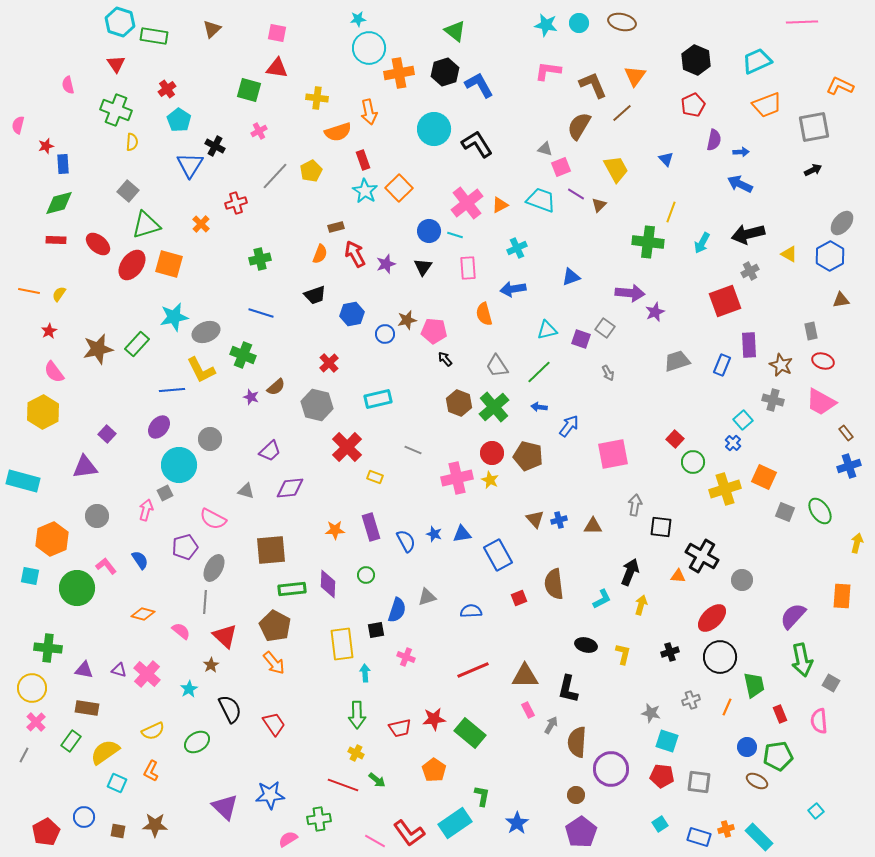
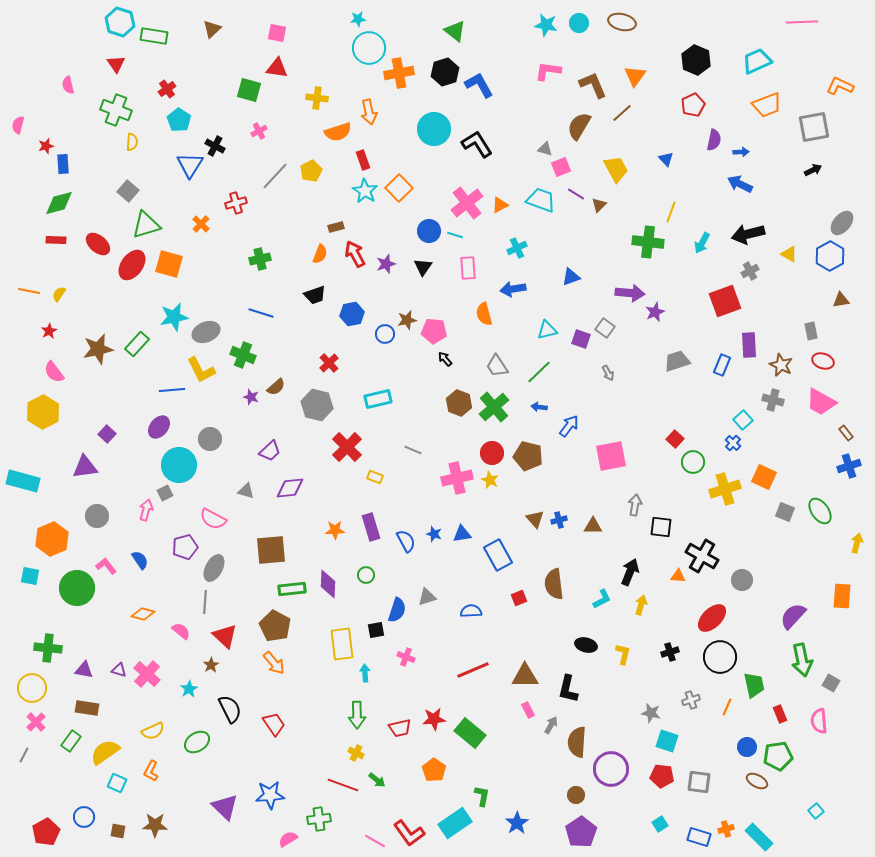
pink square at (613, 454): moved 2 px left, 2 px down
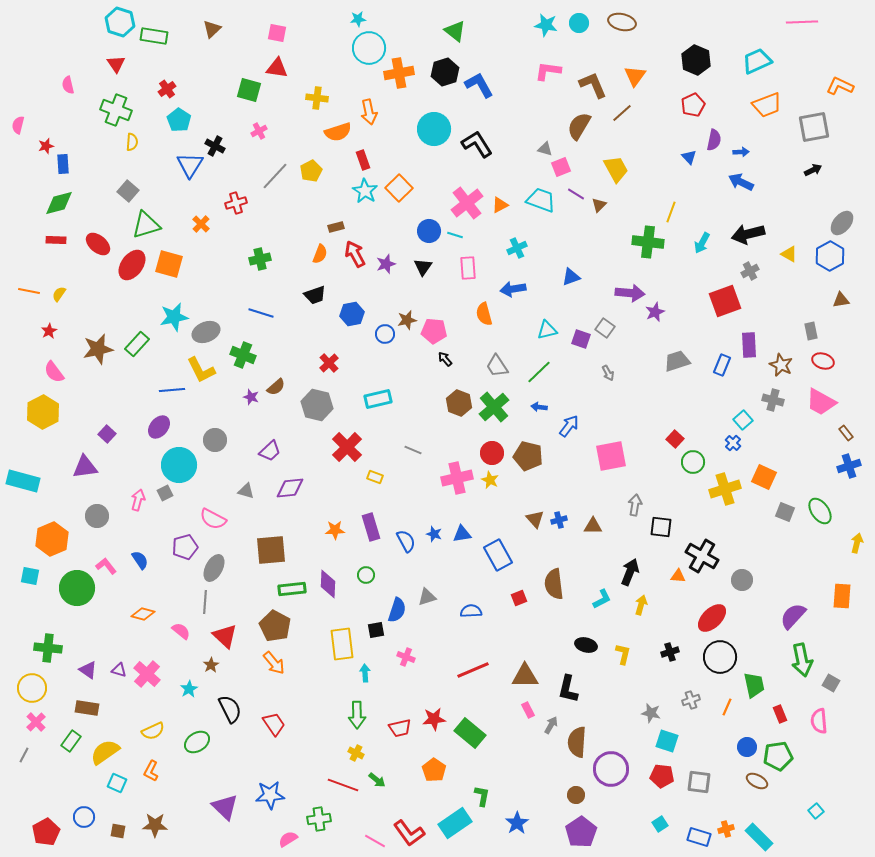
blue triangle at (666, 159): moved 23 px right, 2 px up
blue arrow at (740, 184): moved 1 px right, 2 px up
gray circle at (210, 439): moved 5 px right, 1 px down
pink arrow at (146, 510): moved 8 px left, 10 px up
purple triangle at (84, 670): moved 4 px right; rotated 24 degrees clockwise
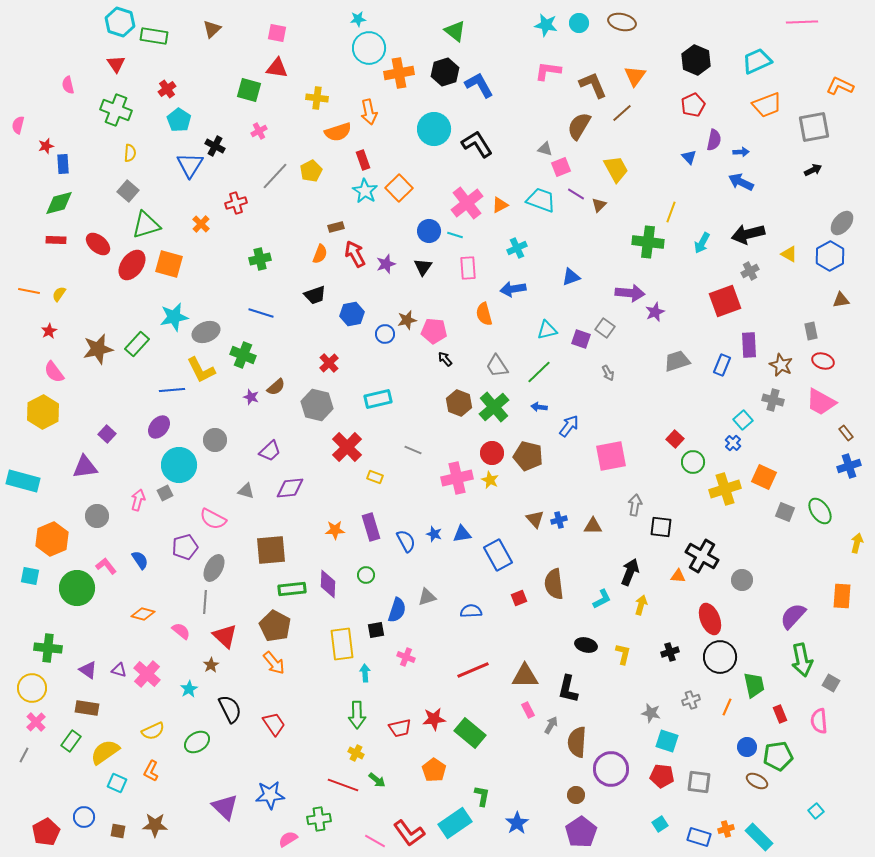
yellow semicircle at (132, 142): moved 2 px left, 11 px down
red ellipse at (712, 618): moved 2 px left, 1 px down; rotated 68 degrees counterclockwise
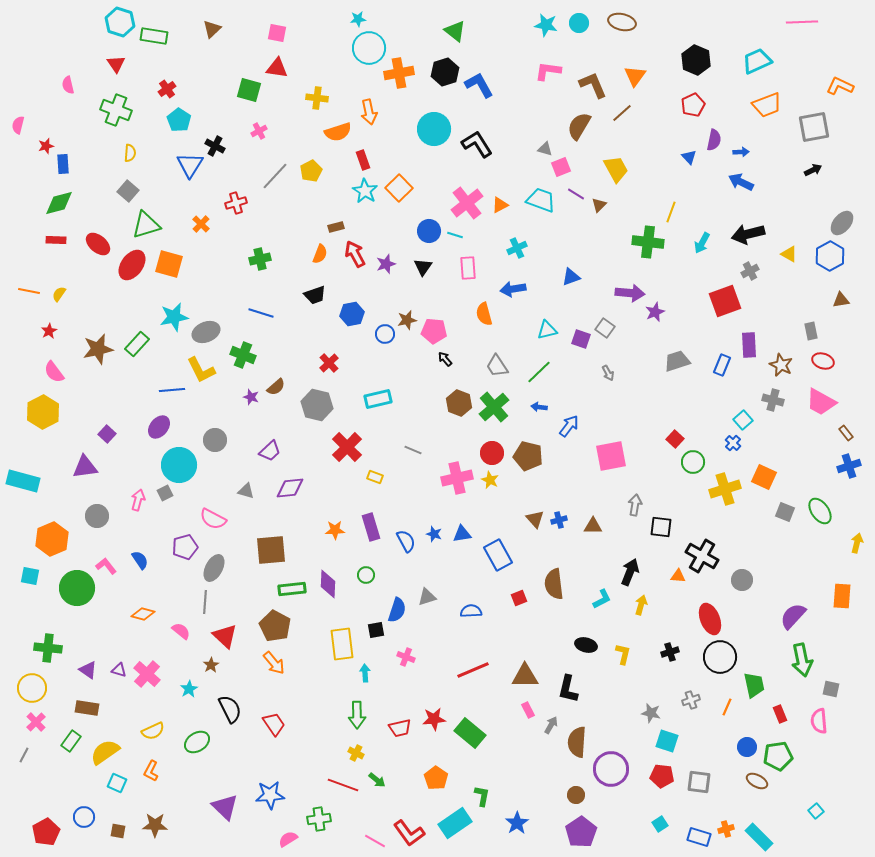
gray square at (831, 683): moved 6 px down; rotated 18 degrees counterclockwise
orange pentagon at (434, 770): moved 2 px right, 8 px down
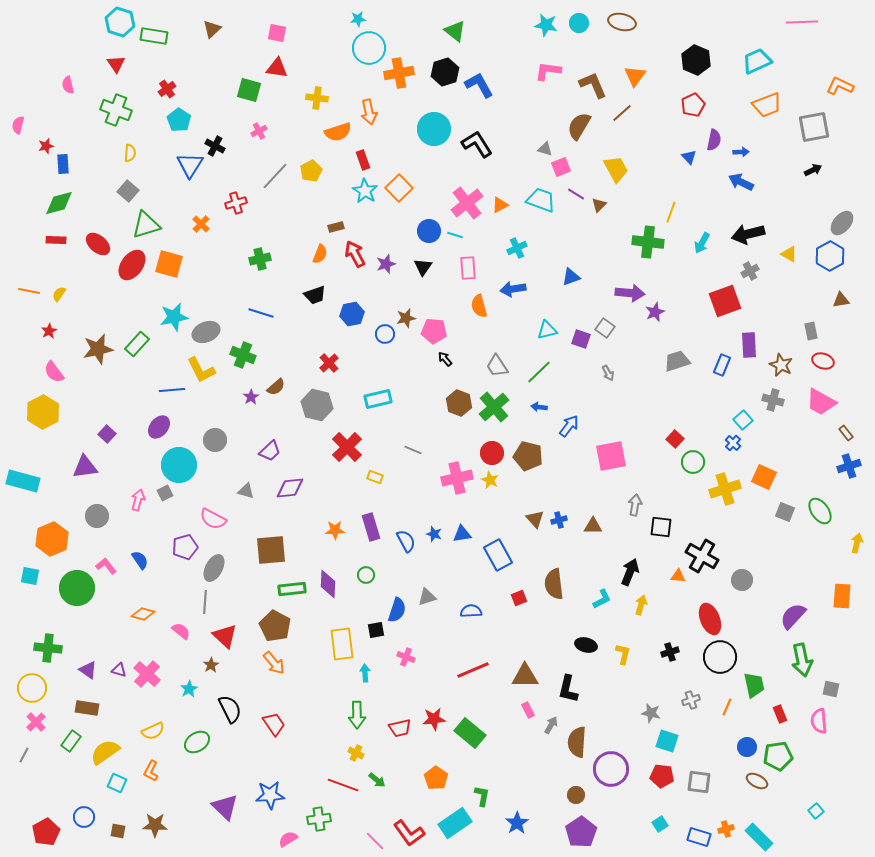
orange semicircle at (484, 314): moved 5 px left, 8 px up
brown star at (407, 320): moved 1 px left, 2 px up
purple star at (251, 397): rotated 21 degrees clockwise
pink line at (375, 841): rotated 15 degrees clockwise
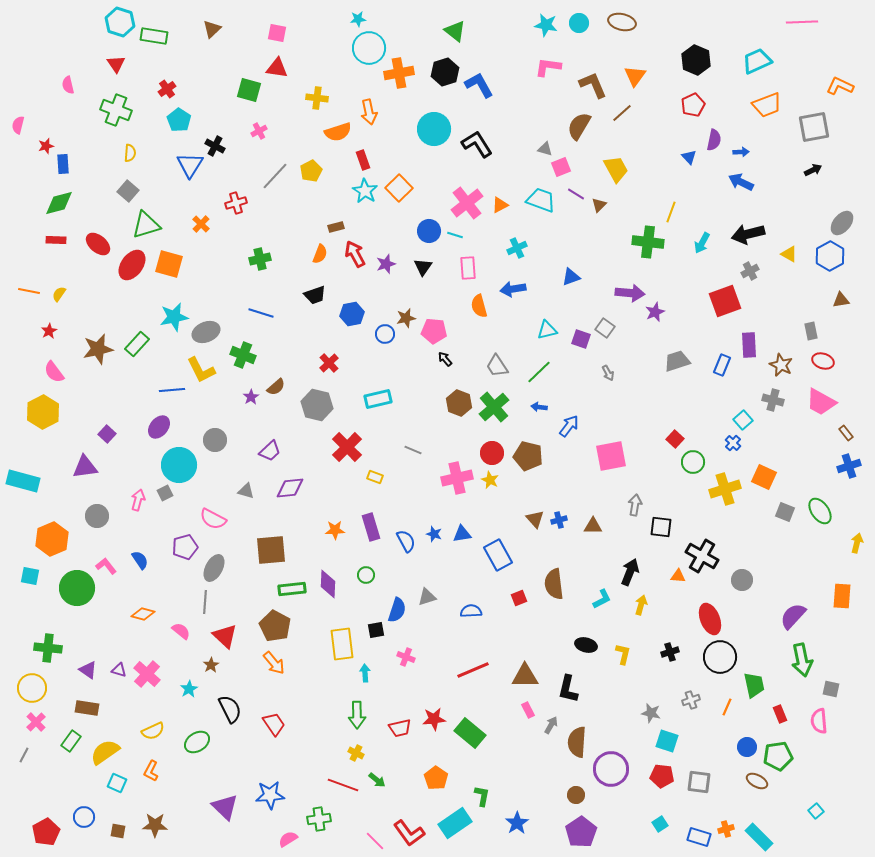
pink L-shape at (548, 71): moved 4 px up
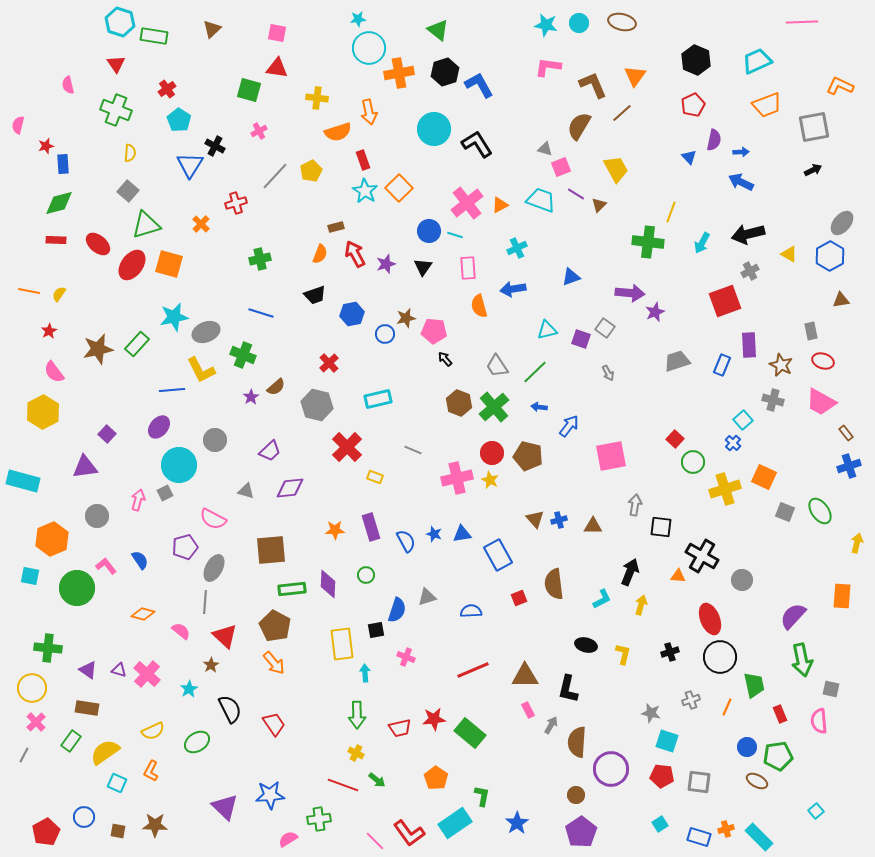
green triangle at (455, 31): moved 17 px left, 1 px up
green line at (539, 372): moved 4 px left
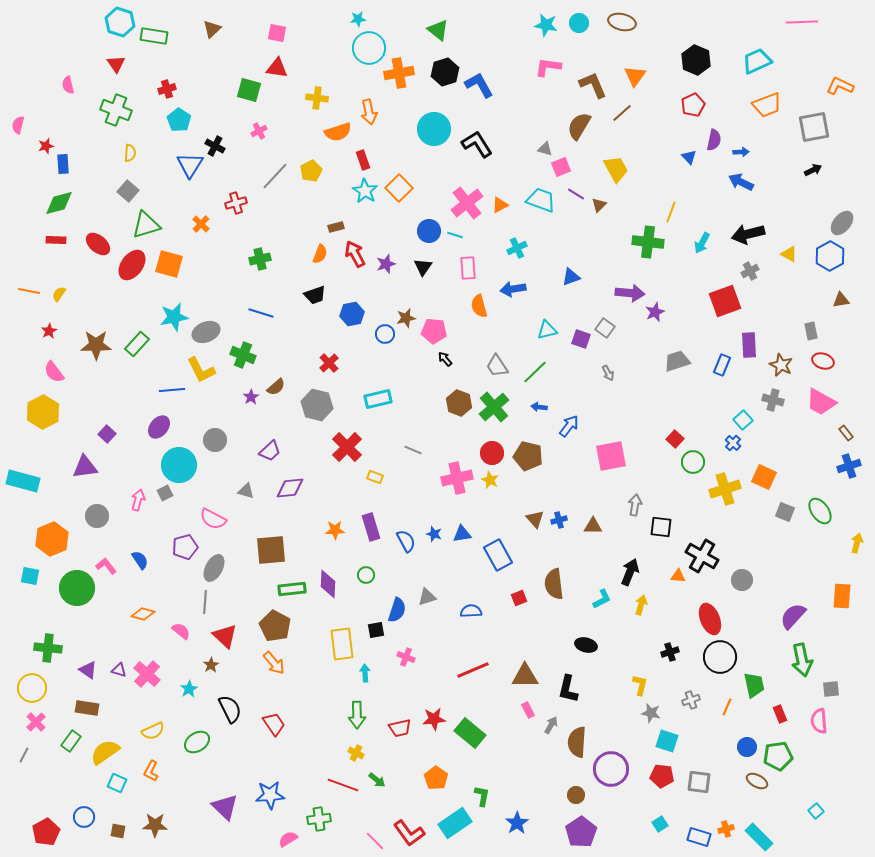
red cross at (167, 89): rotated 18 degrees clockwise
brown star at (98, 349): moved 2 px left, 4 px up; rotated 12 degrees clockwise
yellow L-shape at (623, 654): moved 17 px right, 31 px down
gray square at (831, 689): rotated 18 degrees counterclockwise
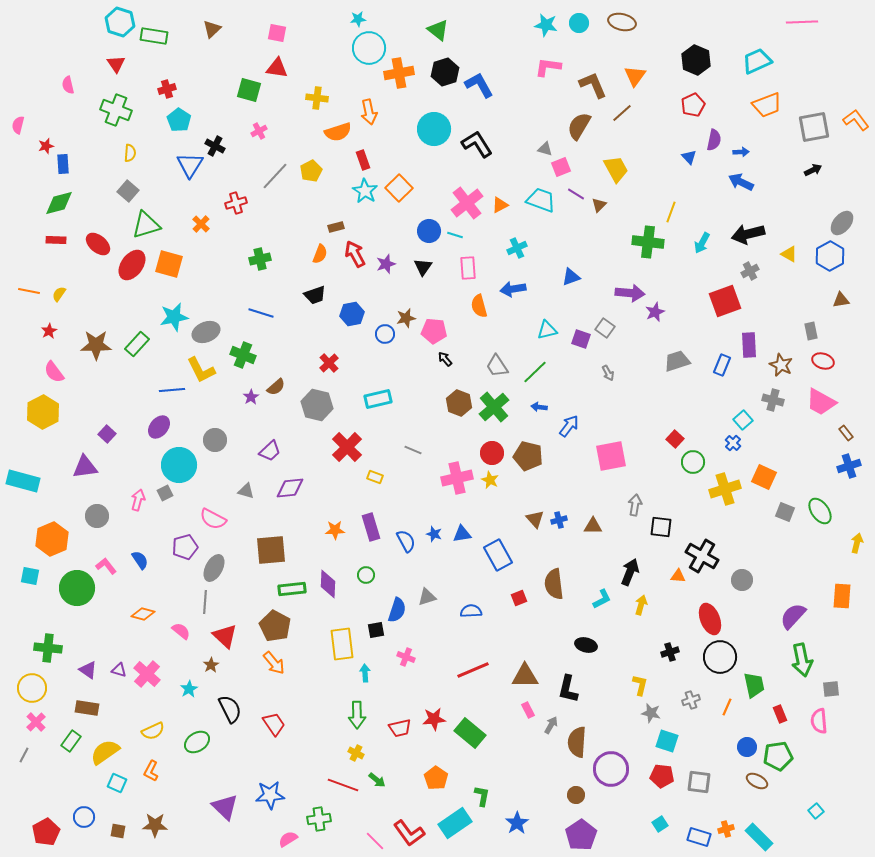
orange L-shape at (840, 86): moved 16 px right, 34 px down; rotated 28 degrees clockwise
purple pentagon at (581, 832): moved 3 px down
